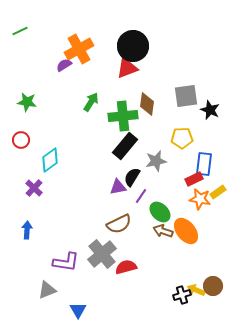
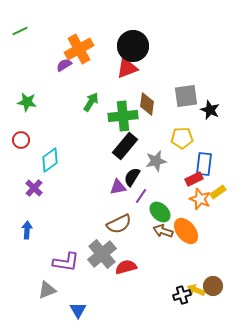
orange star: rotated 10 degrees clockwise
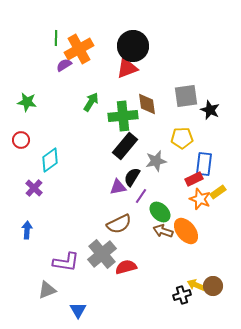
green line: moved 36 px right, 7 px down; rotated 63 degrees counterclockwise
brown diamond: rotated 15 degrees counterclockwise
yellow arrow: moved 5 px up
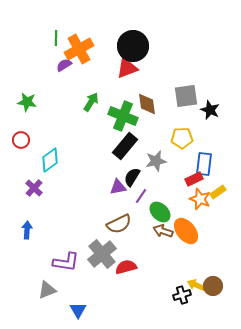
green cross: rotated 28 degrees clockwise
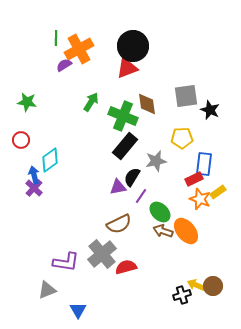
blue arrow: moved 7 px right, 55 px up; rotated 18 degrees counterclockwise
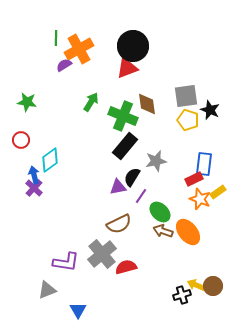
yellow pentagon: moved 6 px right, 18 px up; rotated 20 degrees clockwise
orange ellipse: moved 2 px right, 1 px down
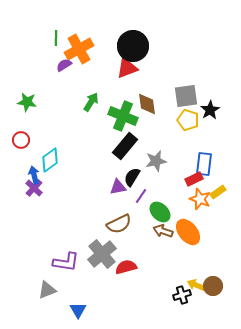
black star: rotated 18 degrees clockwise
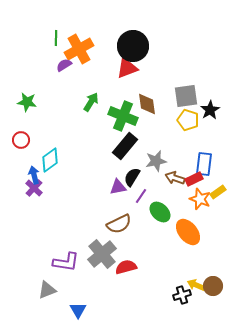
brown arrow: moved 12 px right, 53 px up
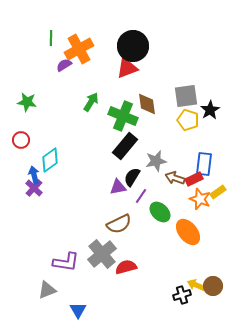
green line: moved 5 px left
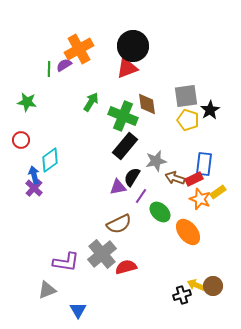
green line: moved 2 px left, 31 px down
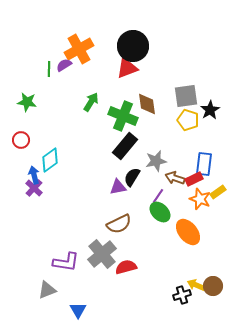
purple line: moved 17 px right
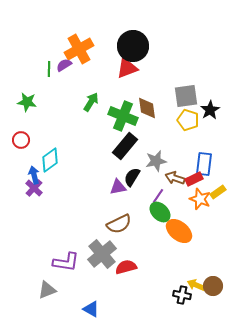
brown diamond: moved 4 px down
orange ellipse: moved 9 px left, 1 px up; rotated 12 degrees counterclockwise
black cross: rotated 30 degrees clockwise
blue triangle: moved 13 px right, 1 px up; rotated 30 degrees counterclockwise
